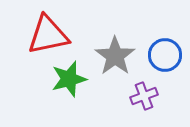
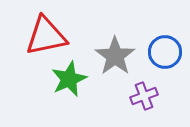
red triangle: moved 2 px left, 1 px down
blue circle: moved 3 px up
green star: rotated 9 degrees counterclockwise
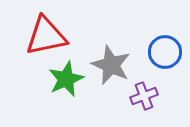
gray star: moved 4 px left, 9 px down; rotated 12 degrees counterclockwise
green star: moved 3 px left
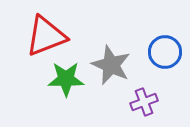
red triangle: rotated 9 degrees counterclockwise
green star: rotated 24 degrees clockwise
purple cross: moved 6 px down
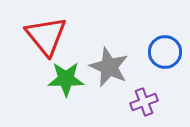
red triangle: rotated 48 degrees counterclockwise
gray star: moved 2 px left, 2 px down
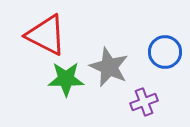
red triangle: moved 1 px up; rotated 24 degrees counterclockwise
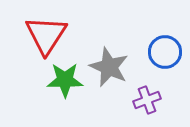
red triangle: rotated 36 degrees clockwise
green star: moved 1 px left, 1 px down
purple cross: moved 3 px right, 2 px up
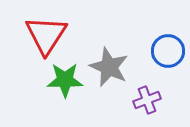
blue circle: moved 3 px right, 1 px up
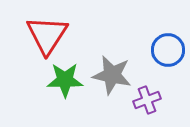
red triangle: moved 1 px right
blue circle: moved 1 px up
gray star: moved 3 px right, 8 px down; rotated 12 degrees counterclockwise
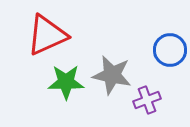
red triangle: rotated 33 degrees clockwise
blue circle: moved 2 px right
green star: moved 1 px right, 2 px down
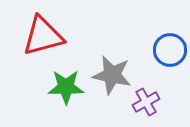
red triangle: moved 4 px left, 1 px down; rotated 9 degrees clockwise
green star: moved 5 px down
purple cross: moved 1 px left, 2 px down; rotated 8 degrees counterclockwise
